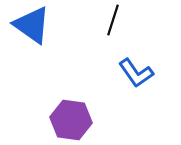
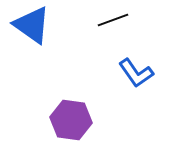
black line: rotated 52 degrees clockwise
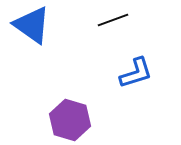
blue L-shape: rotated 72 degrees counterclockwise
purple hexagon: moved 1 px left; rotated 9 degrees clockwise
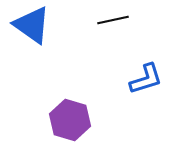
black line: rotated 8 degrees clockwise
blue L-shape: moved 10 px right, 6 px down
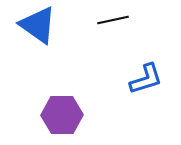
blue triangle: moved 6 px right
purple hexagon: moved 8 px left, 5 px up; rotated 18 degrees counterclockwise
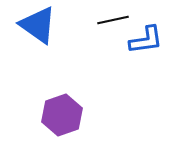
blue L-shape: moved 39 px up; rotated 9 degrees clockwise
purple hexagon: rotated 18 degrees counterclockwise
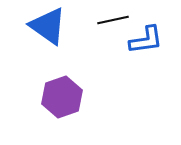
blue triangle: moved 10 px right, 1 px down
purple hexagon: moved 18 px up
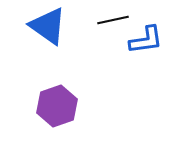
purple hexagon: moved 5 px left, 9 px down
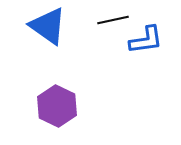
purple hexagon: rotated 15 degrees counterclockwise
